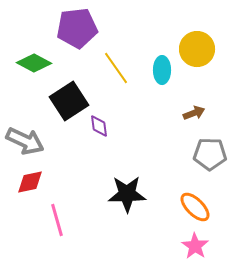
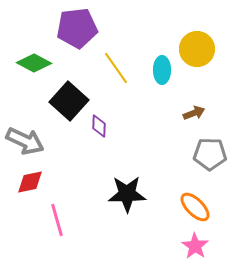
black square: rotated 15 degrees counterclockwise
purple diamond: rotated 10 degrees clockwise
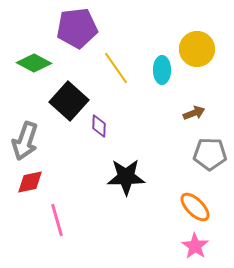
gray arrow: rotated 84 degrees clockwise
black star: moved 1 px left, 17 px up
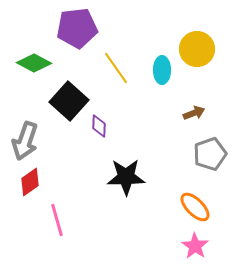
gray pentagon: rotated 20 degrees counterclockwise
red diamond: rotated 24 degrees counterclockwise
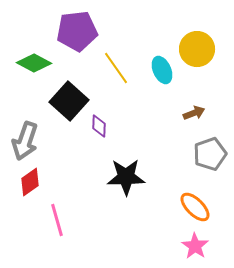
purple pentagon: moved 3 px down
cyan ellipse: rotated 24 degrees counterclockwise
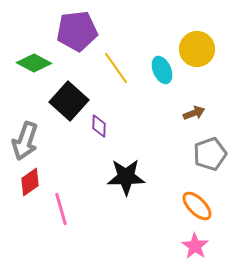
orange ellipse: moved 2 px right, 1 px up
pink line: moved 4 px right, 11 px up
